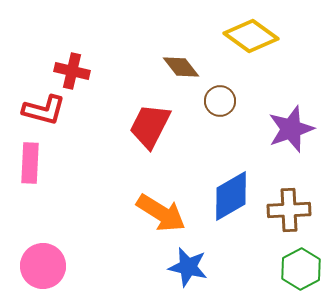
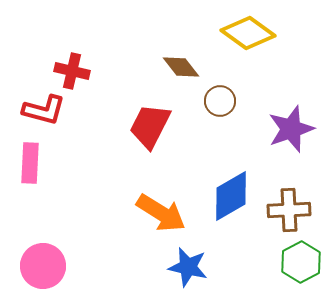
yellow diamond: moved 3 px left, 3 px up
green hexagon: moved 7 px up
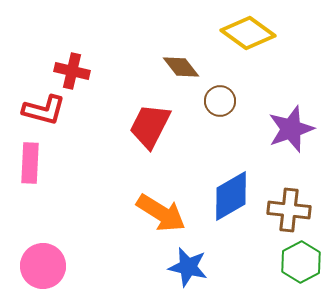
brown cross: rotated 9 degrees clockwise
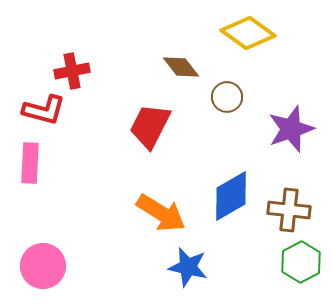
red cross: rotated 24 degrees counterclockwise
brown circle: moved 7 px right, 4 px up
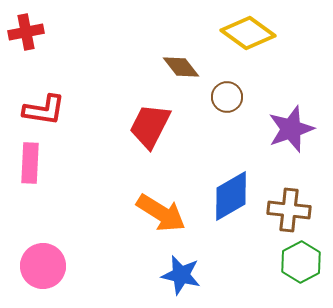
red cross: moved 46 px left, 39 px up
red L-shape: rotated 6 degrees counterclockwise
blue star: moved 7 px left, 8 px down
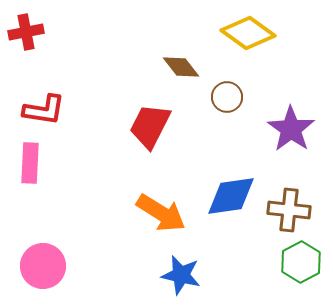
purple star: rotated 18 degrees counterclockwise
blue diamond: rotated 22 degrees clockwise
